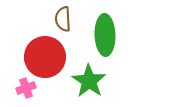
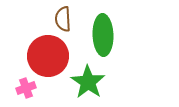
green ellipse: moved 2 px left
red circle: moved 3 px right, 1 px up
green star: moved 1 px left, 1 px down
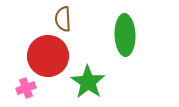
green ellipse: moved 22 px right
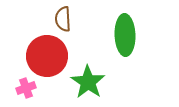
red circle: moved 1 px left
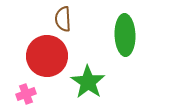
pink cross: moved 6 px down
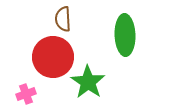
red circle: moved 6 px right, 1 px down
